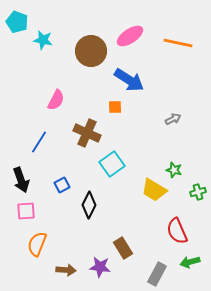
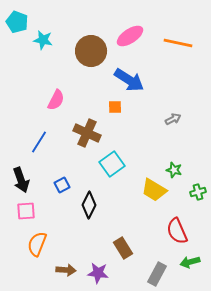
purple star: moved 2 px left, 6 px down
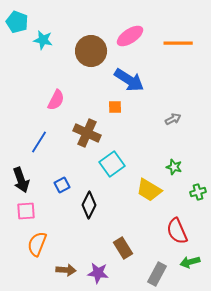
orange line: rotated 12 degrees counterclockwise
green star: moved 3 px up
yellow trapezoid: moved 5 px left
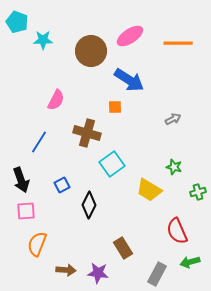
cyan star: rotated 12 degrees counterclockwise
brown cross: rotated 8 degrees counterclockwise
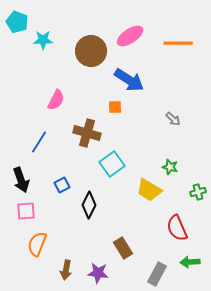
gray arrow: rotated 70 degrees clockwise
green star: moved 4 px left
red semicircle: moved 3 px up
green arrow: rotated 12 degrees clockwise
brown arrow: rotated 96 degrees clockwise
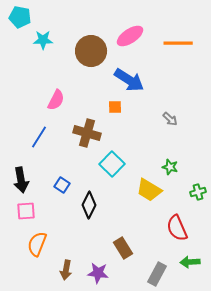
cyan pentagon: moved 3 px right, 5 px up; rotated 10 degrees counterclockwise
gray arrow: moved 3 px left
blue line: moved 5 px up
cyan square: rotated 10 degrees counterclockwise
black arrow: rotated 10 degrees clockwise
blue square: rotated 28 degrees counterclockwise
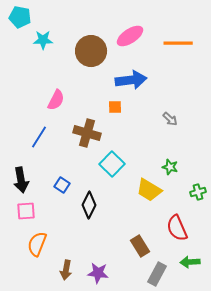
blue arrow: moved 2 px right; rotated 40 degrees counterclockwise
brown rectangle: moved 17 px right, 2 px up
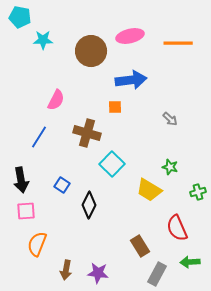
pink ellipse: rotated 20 degrees clockwise
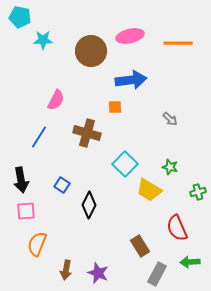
cyan square: moved 13 px right
purple star: rotated 15 degrees clockwise
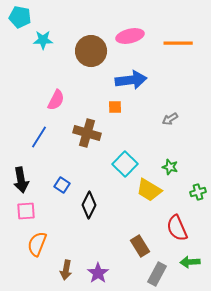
gray arrow: rotated 105 degrees clockwise
purple star: rotated 15 degrees clockwise
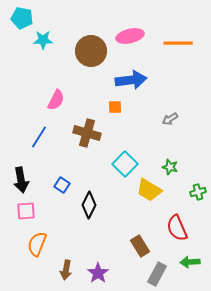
cyan pentagon: moved 2 px right, 1 px down
